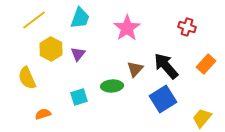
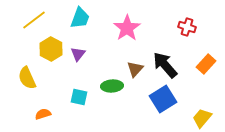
black arrow: moved 1 px left, 1 px up
cyan square: rotated 30 degrees clockwise
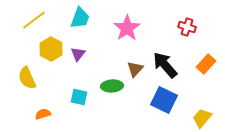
blue square: moved 1 px right, 1 px down; rotated 32 degrees counterclockwise
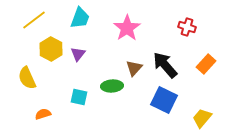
brown triangle: moved 1 px left, 1 px up
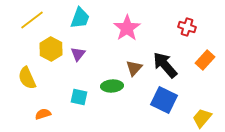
yellow line: moved 2 px left
orange rectangle: moved 1 px left, 4 px up
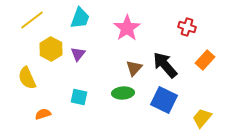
green ellipse: moved 11 px right, 7 px down
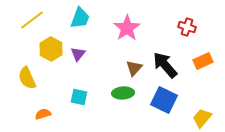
orange rectangle: moved 2 px left, 1 px down; rotated 24 degrees clockwise
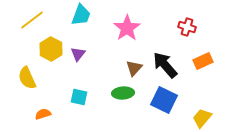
cyan trapezoid: moved 1 px right, 3 px up
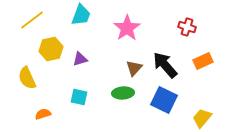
yellow hexagon: rotated 20 degrees clockwise
purple triangle: moved 2 px right, 5 px down; rotated 35 degrees clockwise
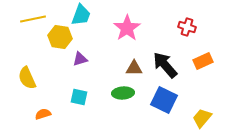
yellow line: moved 1 px right, 1 px up; rotated 25 degrees clockwise
yellow hexagon: moved 9 px right, 12 px up; rotated 20 degrees clockwise
brown triangle: rotated 48 degrees clockwise
